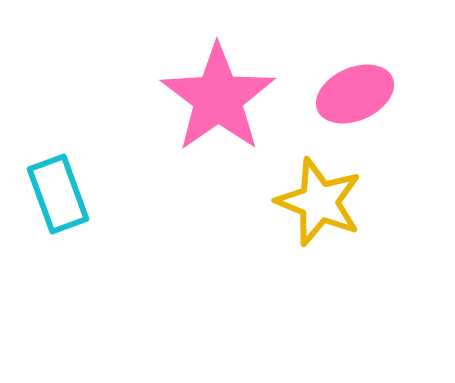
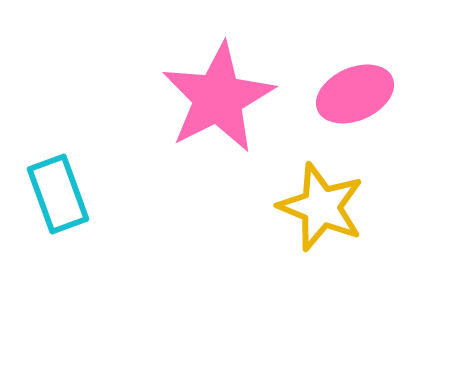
pink star: rotated 8 degrees clockwise
yellow star: moved 2 px right, 5 px down
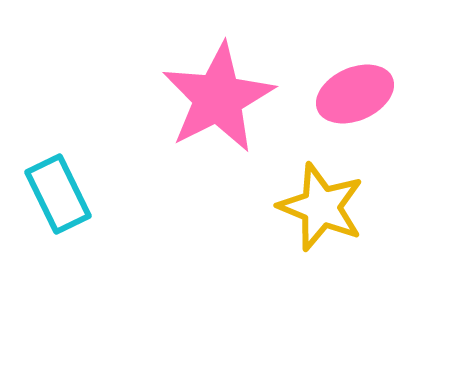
cyan rectangle: rotated 6 degrees counterclockwise
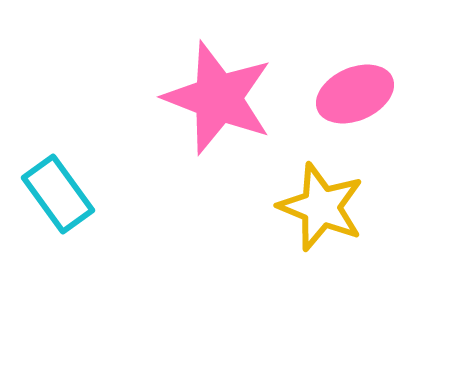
pink star: rotated 24 degrees counterclockwise
cyan rectangle: rotated 10 degrees counterclockwise
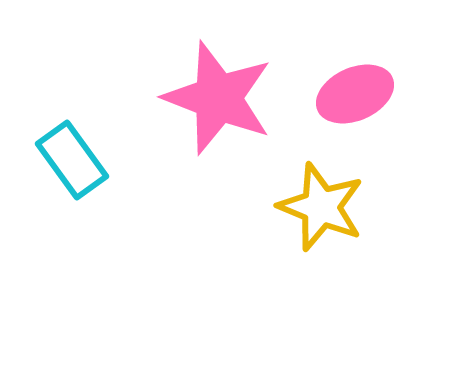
cyan rectangle: moved 14 px right, 34 px up
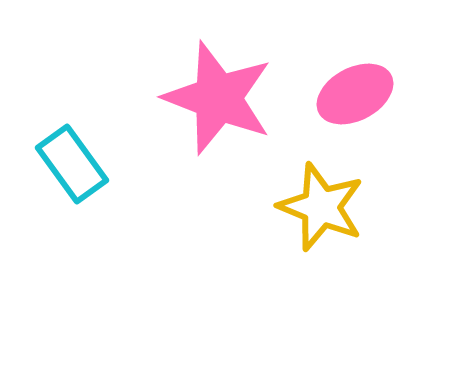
pink ellipse: rotated 4 degrees counterclockwise
cyan rectangle: moved 4 px down
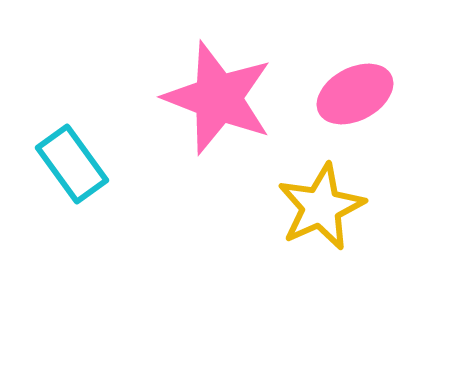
yellow star: rotated 26 degrees clockwise
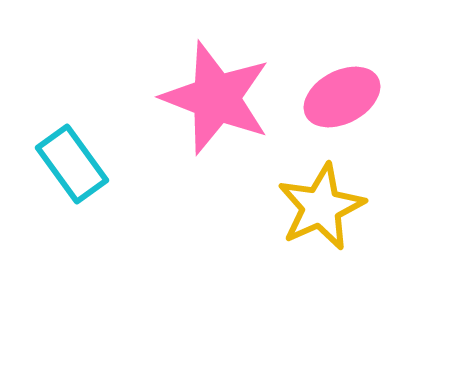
pink ellipse: moved 13 px left, 3 px down
pink star: moved 2 px left
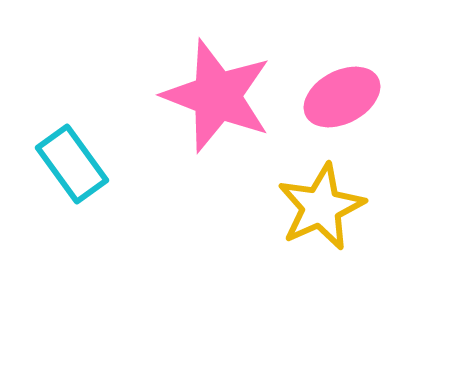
pink star: moved 1 px right, 2 px up
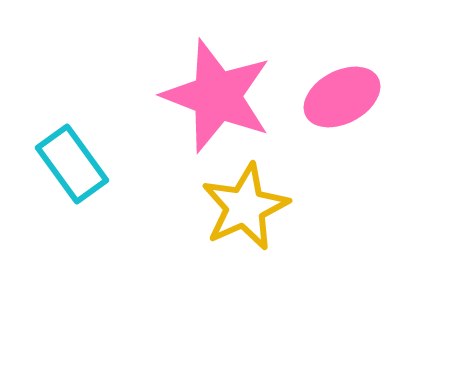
yellow star: moved 76 px left
